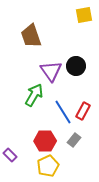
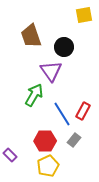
black circle: moved 12 px left, 19 px up
blue line: moved 1 px left, 2 px down
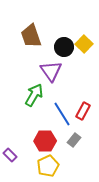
yellow square: moved 29 px down; rotated 36 degrees counterclockwise
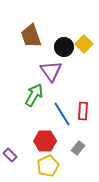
red rectangle: rotated 24 degrees counterclockwise
gray rectangle: moved 4 px right, 8 px down
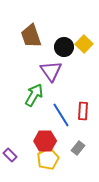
blue line: moved 1 px left, 1 px down
yellow pentagon: moved 7 px up
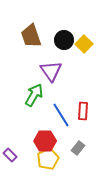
black circle: moved 7 px up
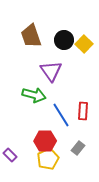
green arrow: rotated 75 degrees clockwise
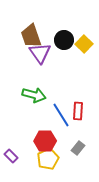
purple triangle: moved 11 px left, 18 px up
red rectangle: moved 5 px left
purple rectangle: moved 1 px right, 1 px down
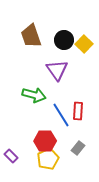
purple triangle: moved 17 px right, 17 px down
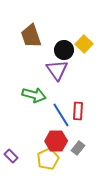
black circle: moved 10 px down
red hexagon: moved 11 px right
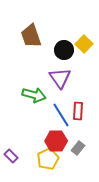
purple triangle: moved 3 px right, 8 px down
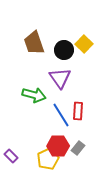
brown trapezoid: moved 3 px right, 7 px down
red hexagon: moved 2 px right, 5 px down
